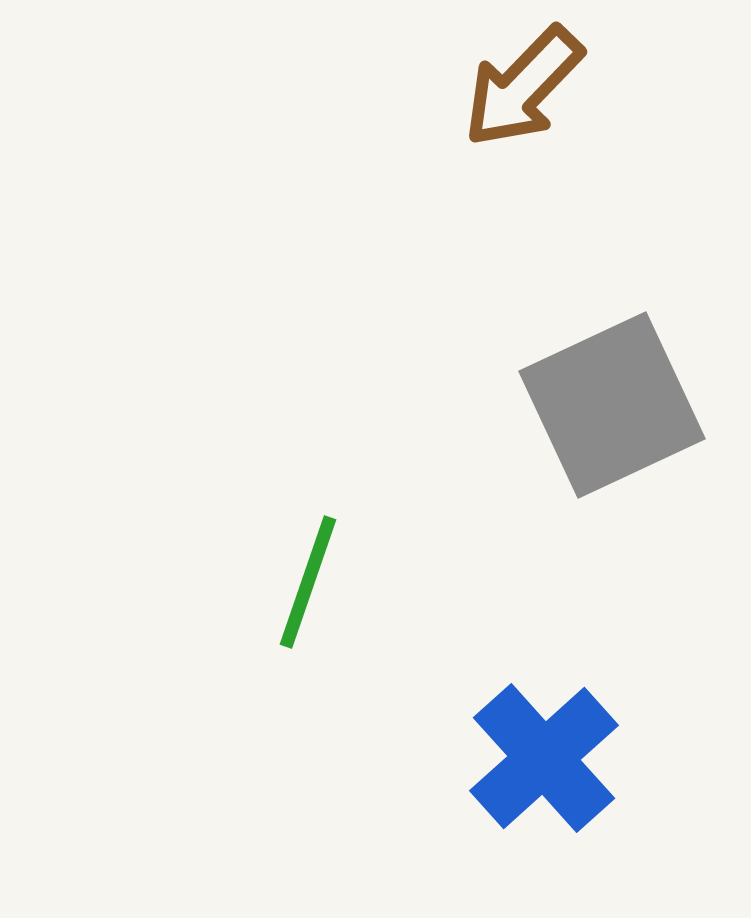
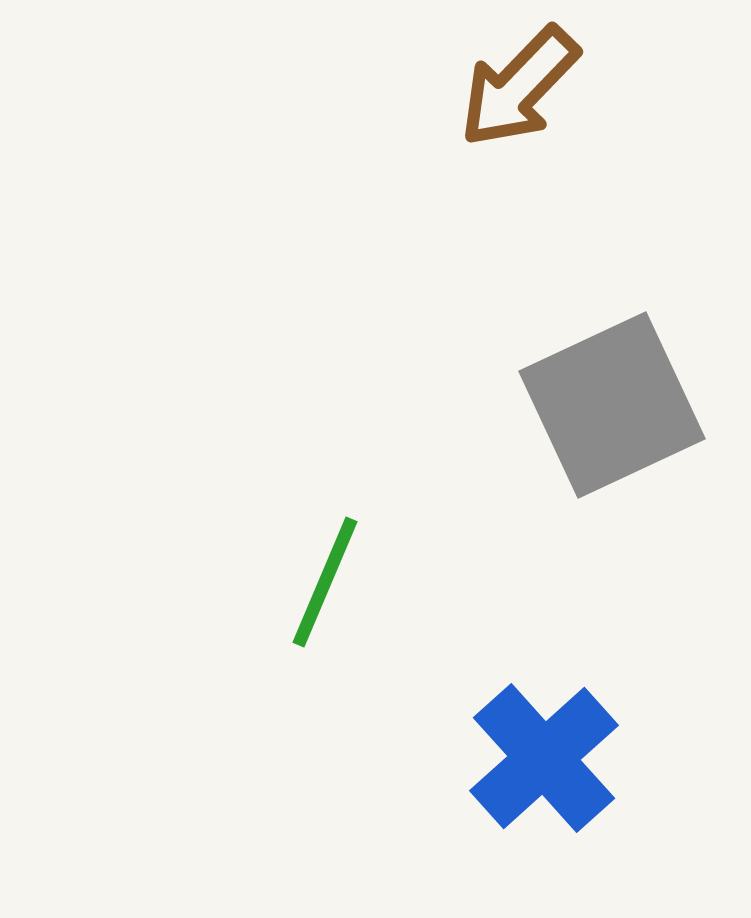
brown arrow: moved 4 px left
green line: moved 17 px right; rotated 4 degrees clockwise
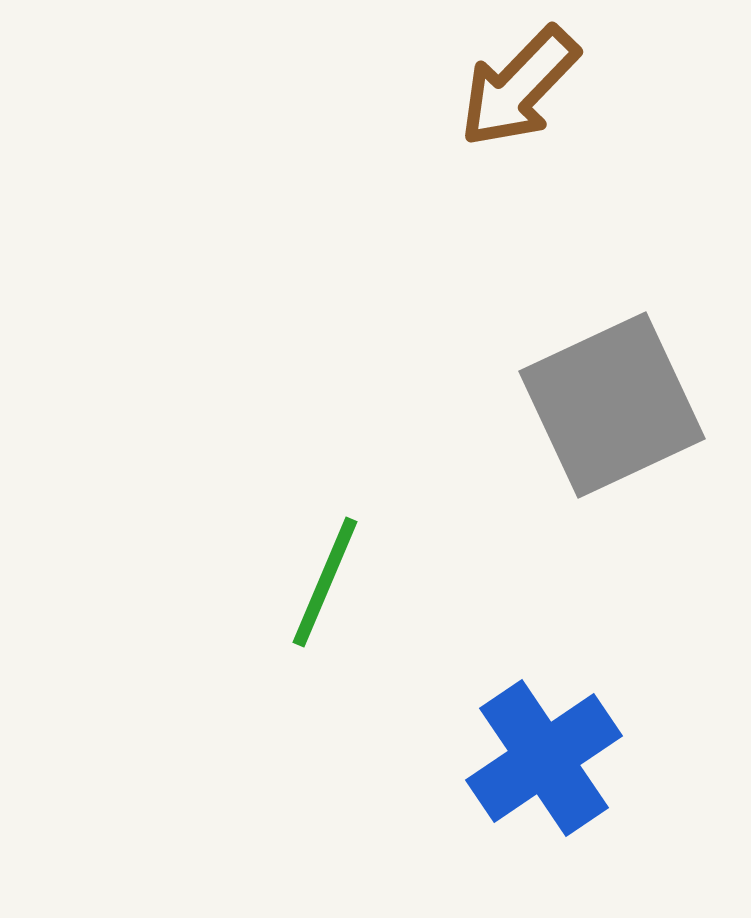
blue cross: rotated 8 degrees clockwise
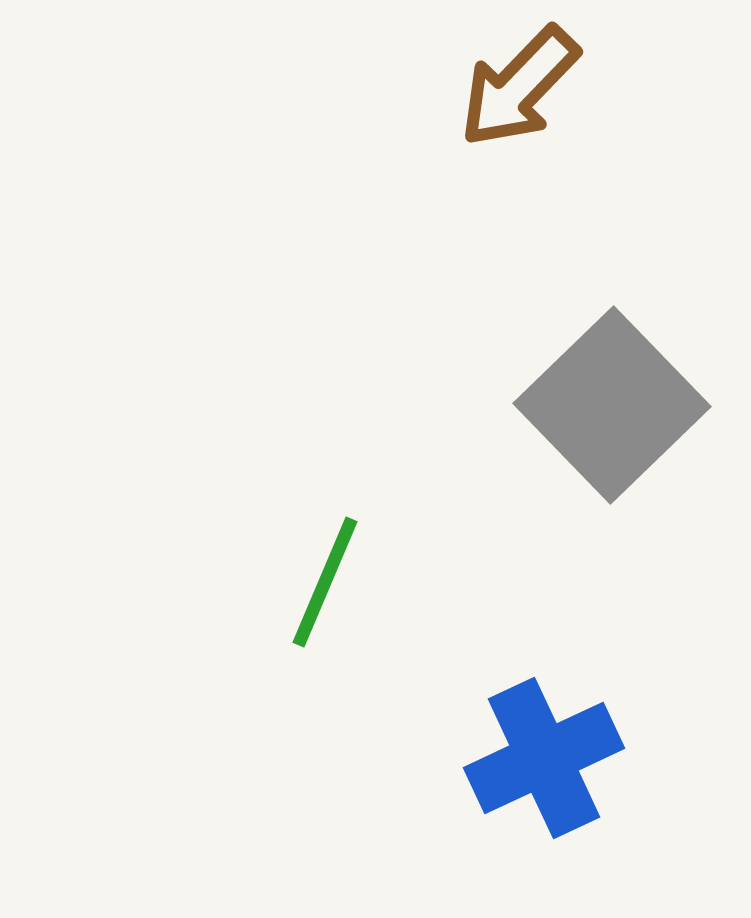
gray square: rotated 19 degrees counterclockwise
blue cross: rotated 9 degrees clockwise
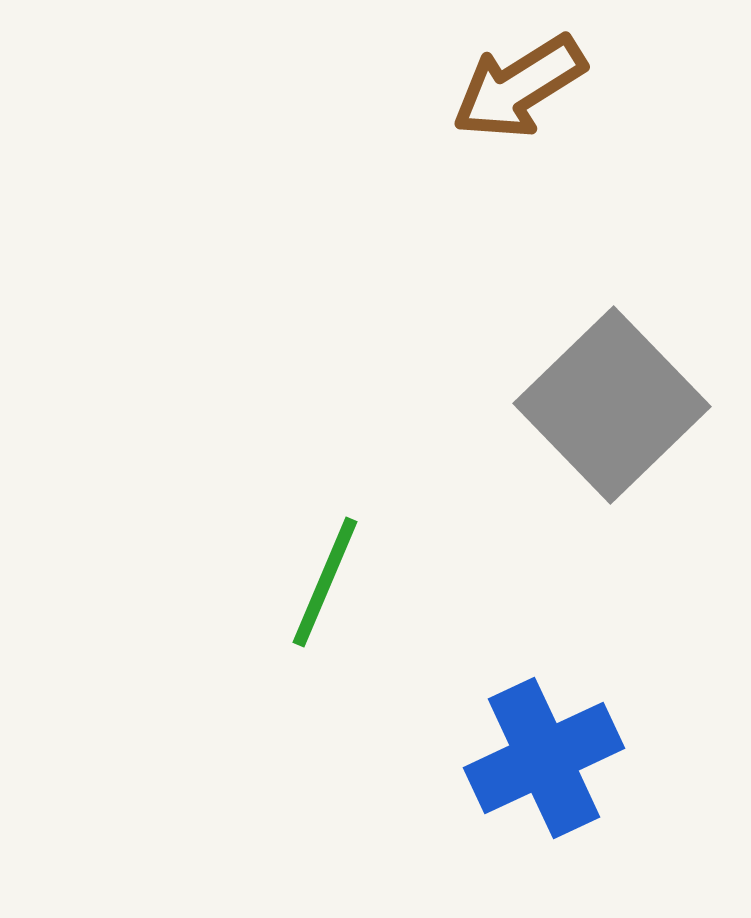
brown arrow: rotated 14 degrees clockwise
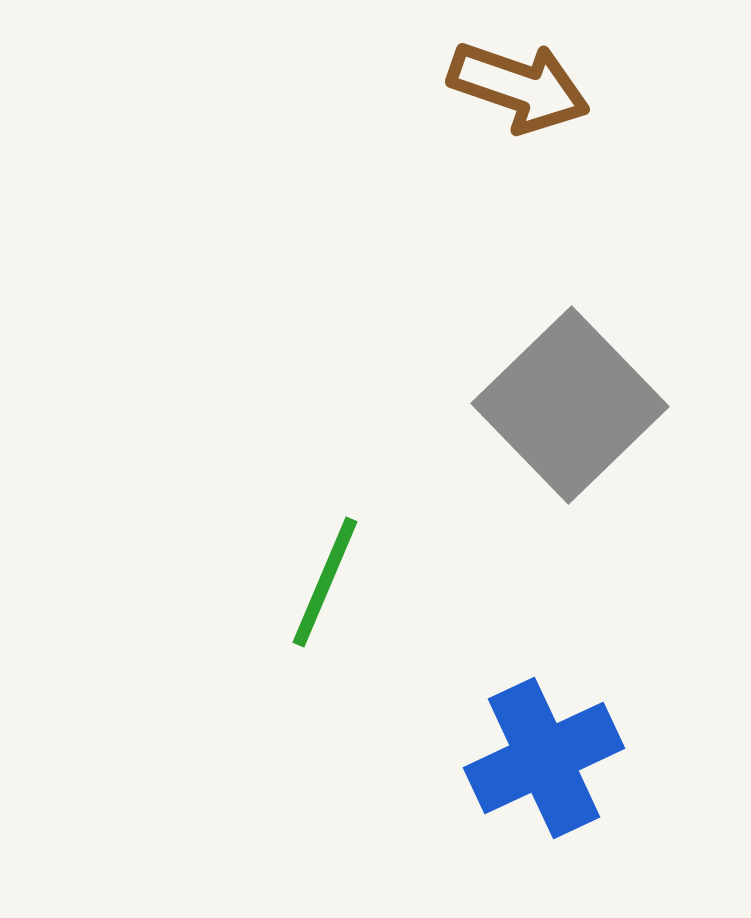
brown arrow: rotated 129 degrees counterclockwise
gray square: moved 42 px left
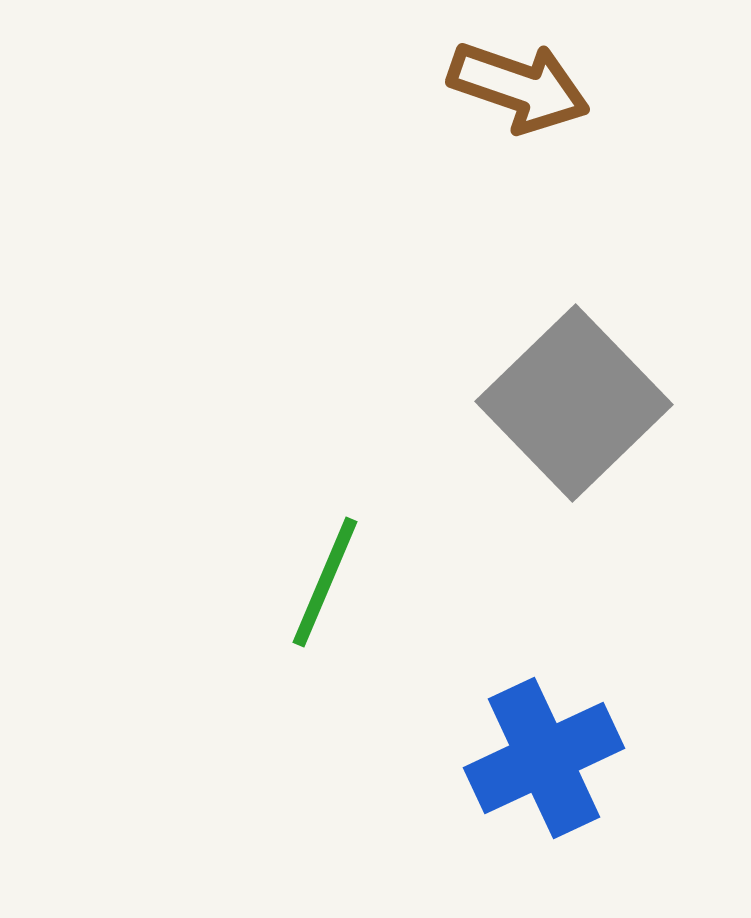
gray square: moved 4 px right, 2 px up
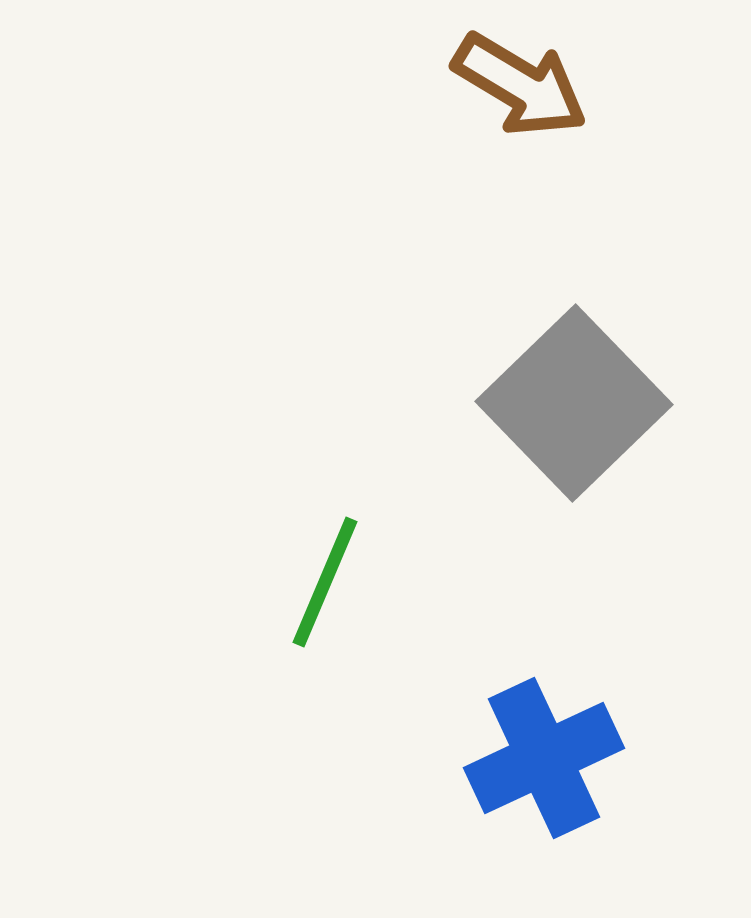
brown arrow: moved 1 px right, 2 px up; rotated 12 degrees clockwise
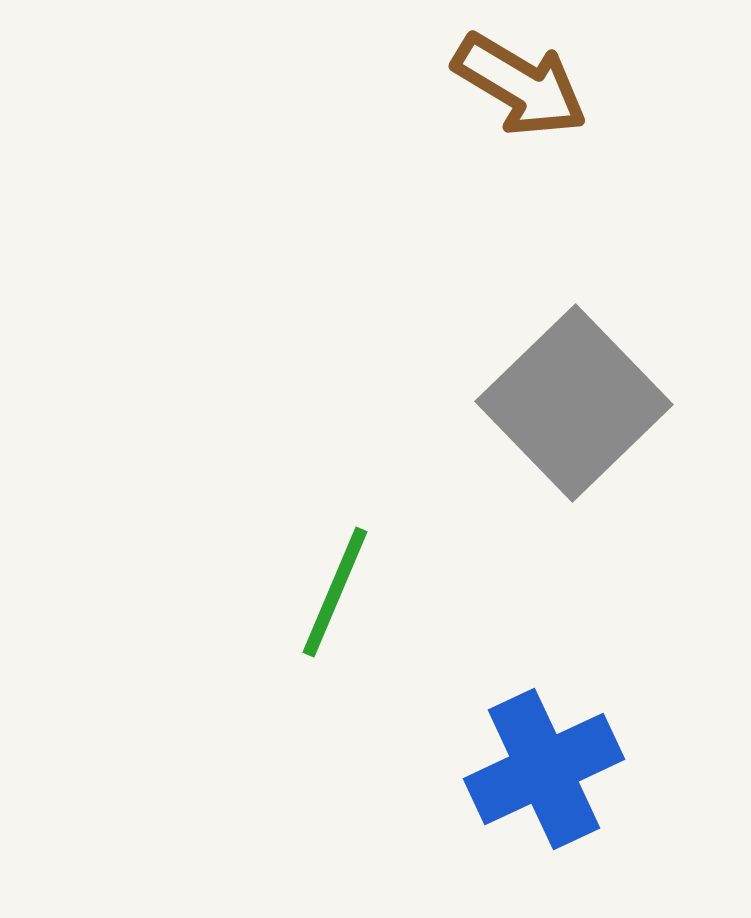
green line: moved 10 px right, 10 px down
blue cross: moved 11 px down
